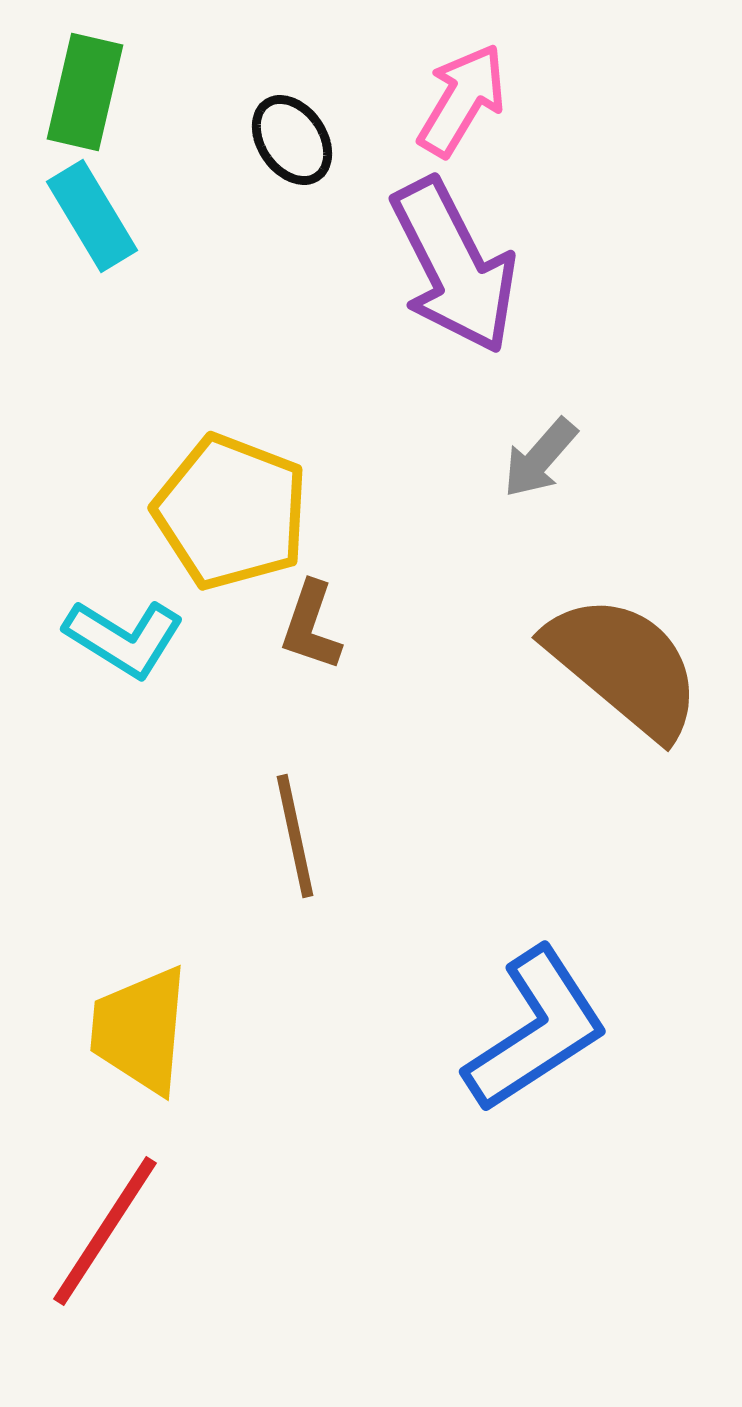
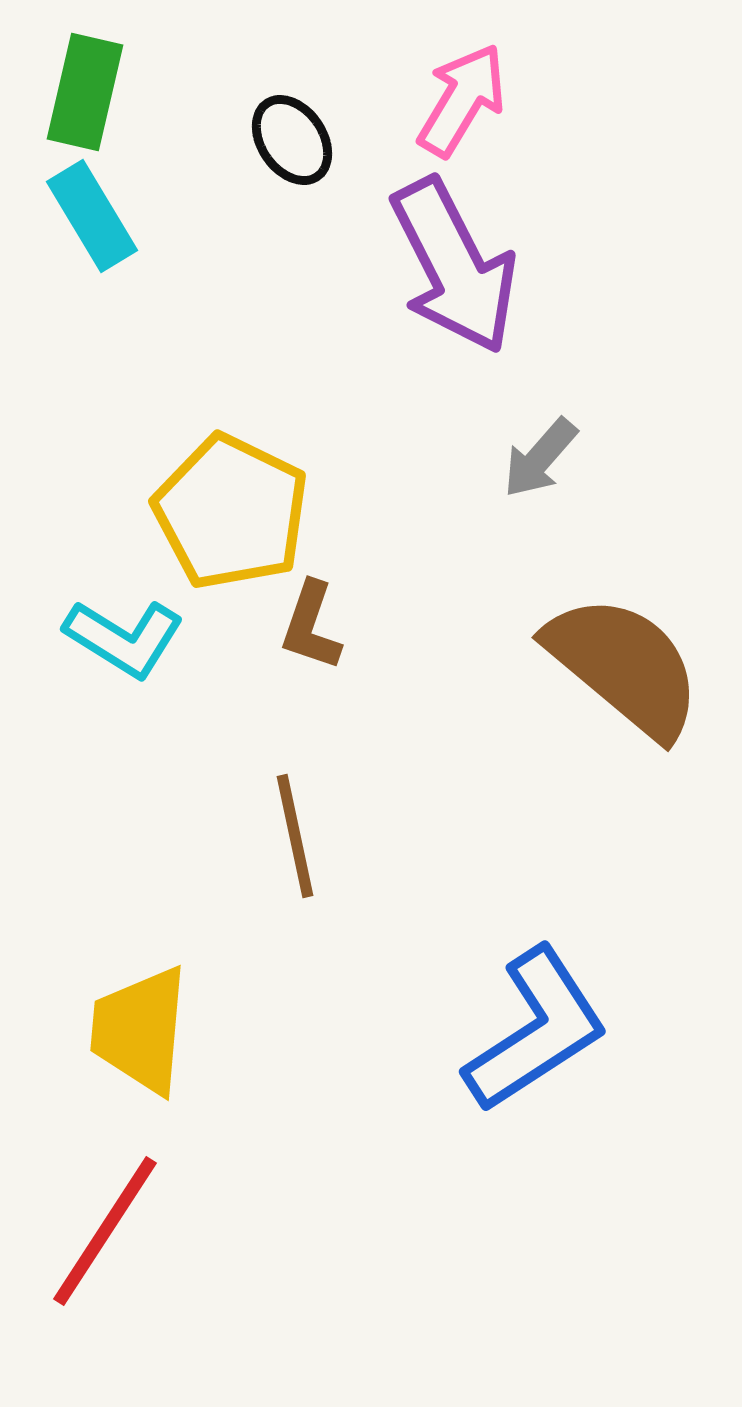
yellow pentagon: rotated 5 degrees clockwise
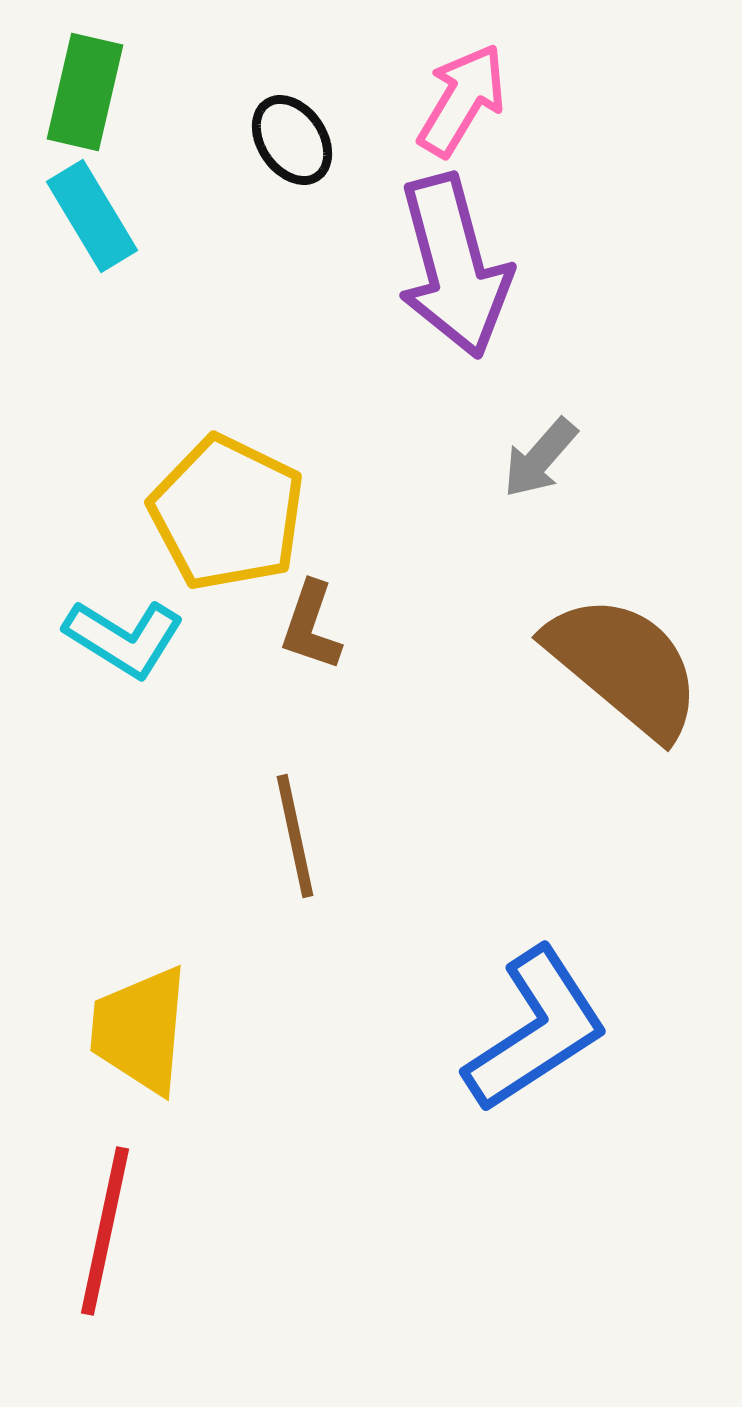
purple arrow: rotated 12 degrees clockwise
yellow pentagon: moved 4 px left, 1 px down
red line: rotated 21 degrees counterclockwise
